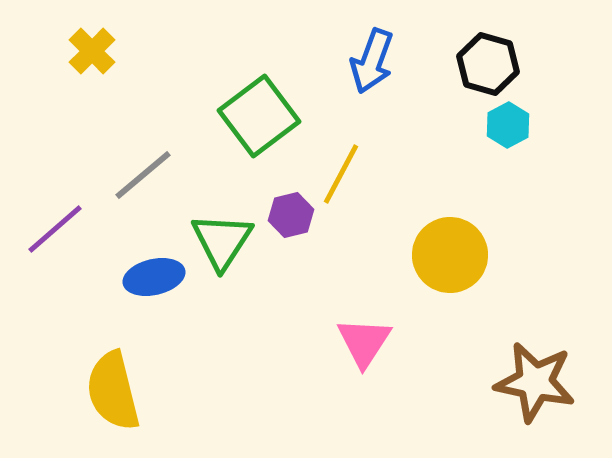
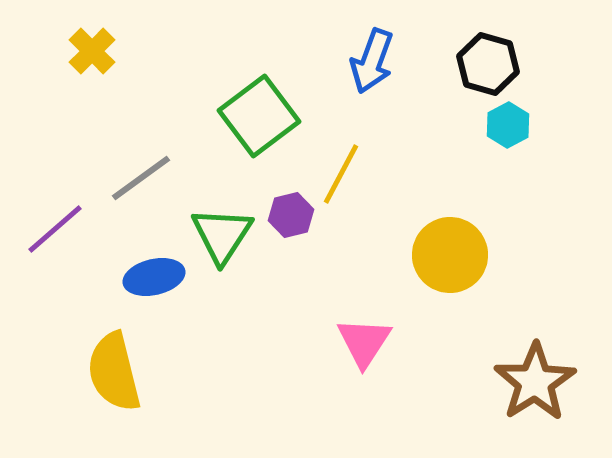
gray line: moved 2 px left, 3 px down; rotated 4 degrees clockwise
green triangle: moved 6 px up
brown star: rotated 28 degrees clockwise
yellow semicircle: moved 1 px right, 19 px up
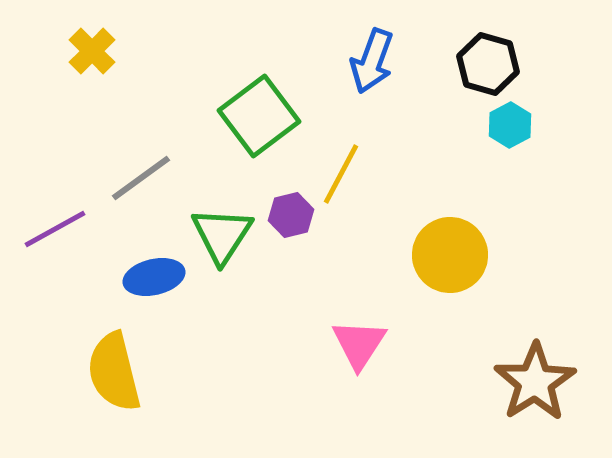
cyan hexagon: moved 2 px right
purple line: rotated 12 degrees clockwise
pink triangle: moved 5 px left, 2 px down
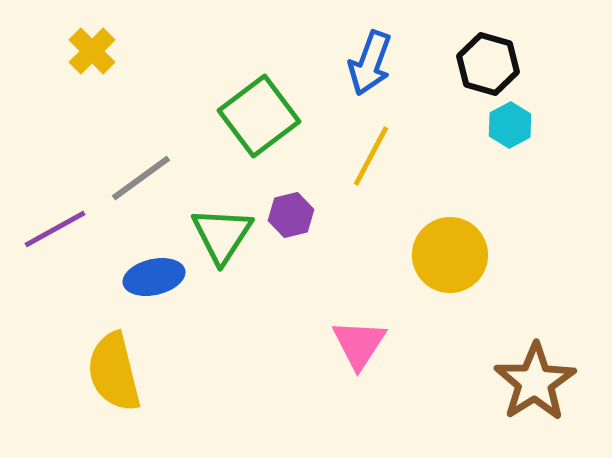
blue arrow: moved 2 px left, 2 px down
yellow line: moved 30 px right, 18 px up
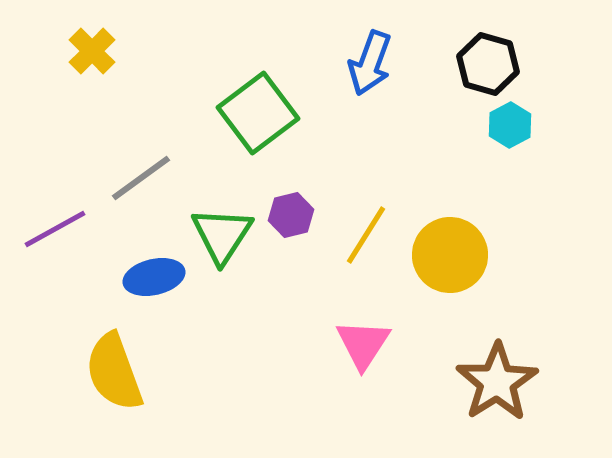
green square: moved 1 px left, 3 px up
yellow line: moved 5 px left, 79 px down; rotated 4 degrees clockwise
pink triangle: moved 4 px right
yellow semicircle: rotated 6 degrees counterclockwise
brown star: moved 38 px left
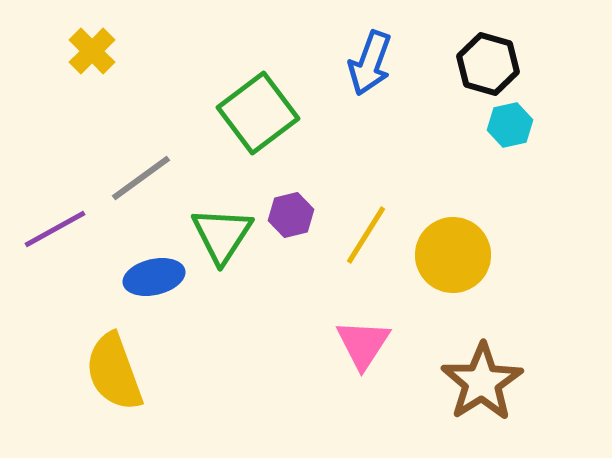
cyan hexagon: rotated 15 degrees clockwise
yellow circle: moved 3 px right
brown star: moved 15 px left
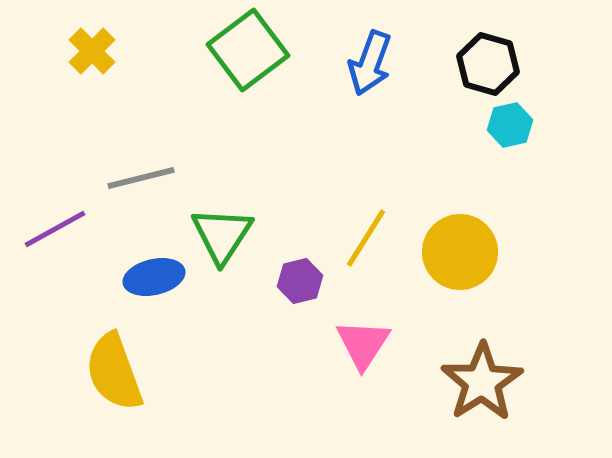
green square: moved 10 px left, 63 px up
gray line: rotated 22 degrees clockwise
purple hexagon: moved 9 px right, 66 px down
yellow line: moved 3 px down
yellow circle: moved 7 px right, 3 px up
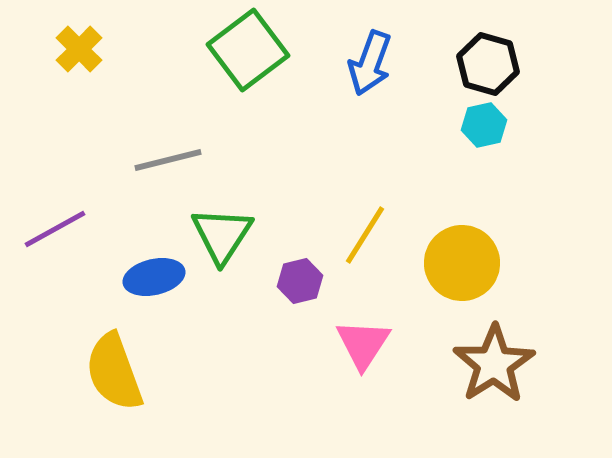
yellow cross: moved 13 px left, 2 px up
cyan hexagon: moved 26 px left
gray line: moved 27 px right, 18 px up
yellow line: moved 1 px left, 3 px up
yellow circle: moved 2 px right, 11 px down
brown star: moved 12 px right, 18 px up
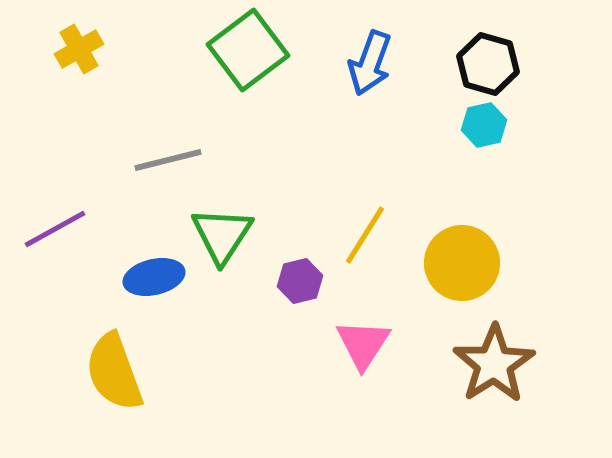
yellow cross: rotated 15 degrees clockwise
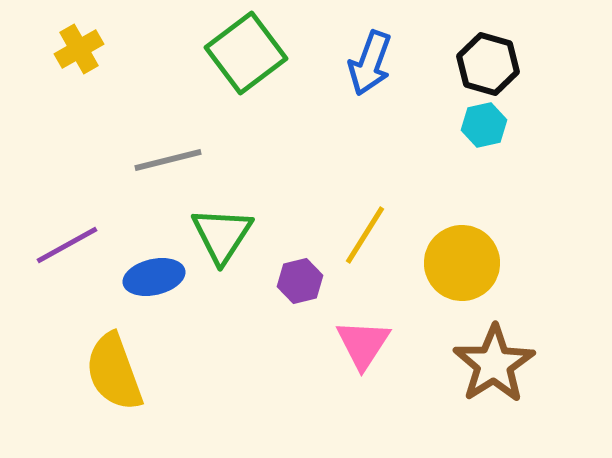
green square: moved 2 px left, 3 px down
purple line: moved 12 px right, 16 px down
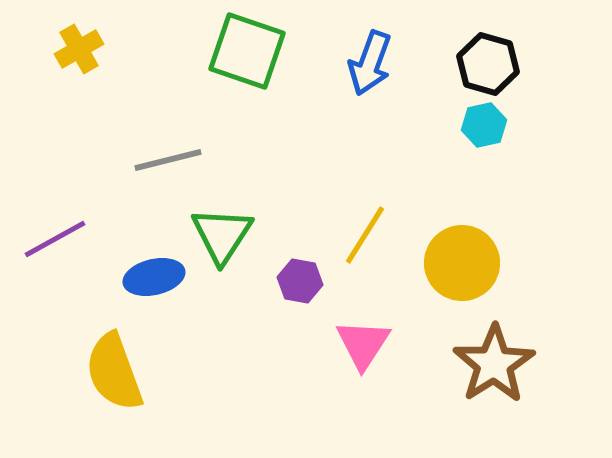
green square: moved 1 px right, 2 px up; rotated 34 degrees counterclockwise
purple line: moved 12 px left, 6 px up
purple hexagon: rotated 24 degrees clockwise
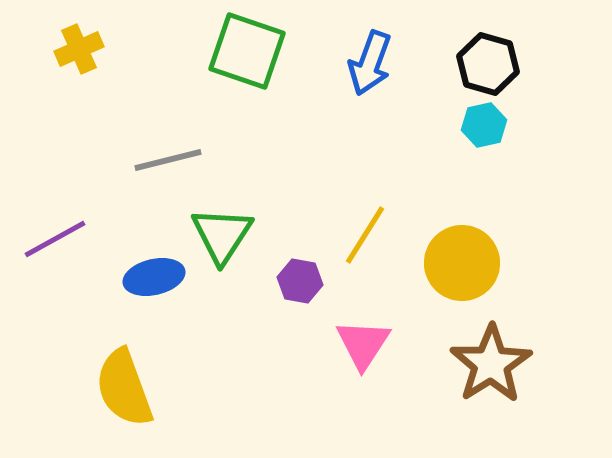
yellow cross: rotated 6 degrees clockwise
brown star: moved 3 px left
yellow semicircle: moved 10 px right, 16 px down
